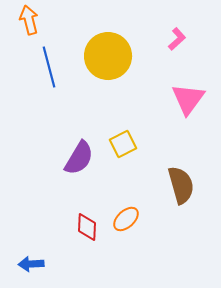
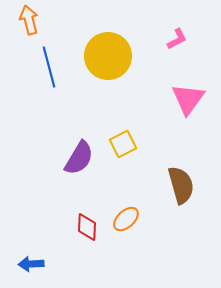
pink L-shape: rotated 15 degrees clockwise
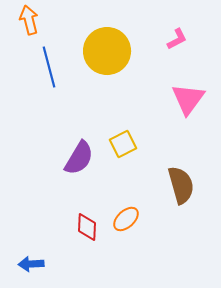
yellow circle: moved 1 px left, 5 px up
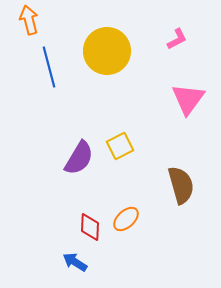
yellow square: moved 3 px left, 2 px down
red diamond: moved 3 px right
blue arrow: moved 44 px right, 2 px up; rotated 35 degrees clockwise
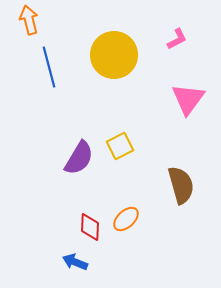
yellow circle: moved 7 px right, 4 px down
blue arrow: rotated 10 degrees counterclockwise
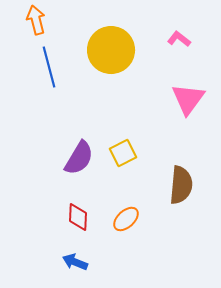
orange arrow: moved 7 px right
pink L-shape: moved 2 px right; rotated 115 degrees counterclockwise
yellow circle: moved 3 px left, 5 px up
yellow square: moved 3 px right, 7 px down
brown semicircle: rotated 21 degrees clockwise
red diamond: moved 12 px left, 10 px up
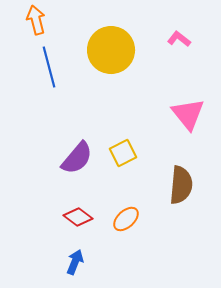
pink triangle: moved 15 px down; rotated 15 degrees counterclockwise
purple semicircle: moved 2 px left; rotated 9 degrees clockwise
red diamond: rotated 56 degrees counterclockwise
blue arrow: rotated 90 degrees clockwise
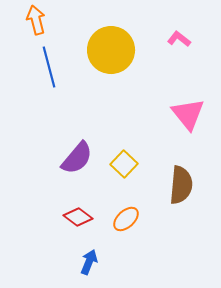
yellow square: moved 1 px right, 11 px down; rotated 20 degrees counterclockwise
blue arrow: moved 14 px right
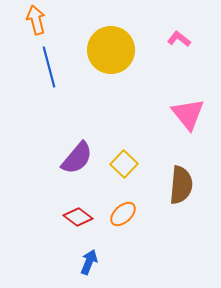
orange ellipse: moved 3 px left, 5 px up
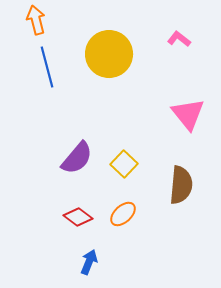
yellow circle: moved 2 px left, 4 px down
blue line: moved 2 px left
